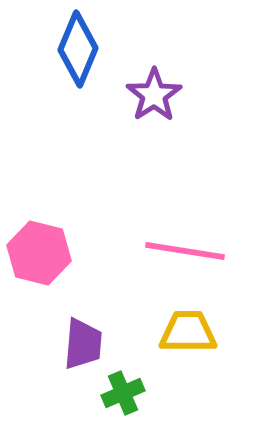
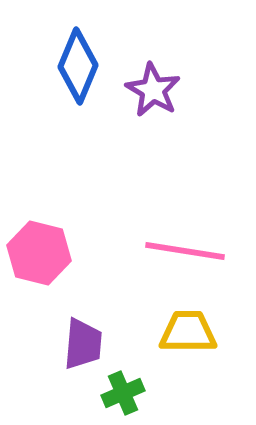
blue diamond: moved 17 px down
purple star: moved 1 px left, 5 px up; rotated 8 degrees counterclockwise
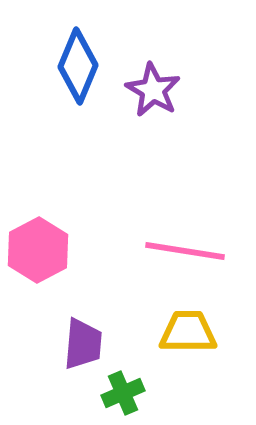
pink hexagon: moved 1 px left, 3 px up; rotated 18 degrees clockwise
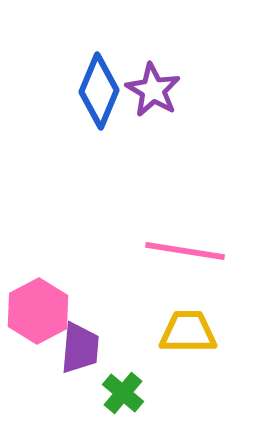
blue diamond: moved 21 px right, 25 px down
pink hexagon: moved 61 px down
purple trapezoid: moved 3 px left, 4 px down
green cross: rotated 27 degrees counterclockwise
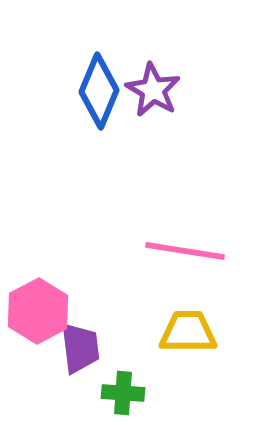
purple trapezoid: rotated 12 degrees counterclockwise
green cross: rotated 36 degrees counterclockwise
